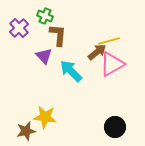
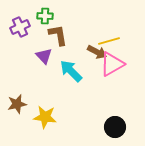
green cross: rotated 21 degrees counterclockwise
purple cross: moved 1 px right, 1 px up; rotated 18 degrees clockwise
brown L-shape: rotated 15 degrees counterclockwise
brown arrow: rotated 66 degrees clockwise
brown star: moved 9 px left, 27 px up
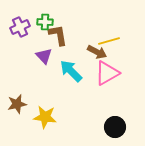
green cross: moved 6 px down
pink triangle: moved 5 px left, 9 px down
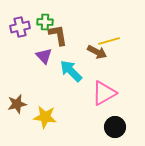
purple cross: rotated 12 degrees clockwise
pink triangle: moved 3 px left, 20 px down
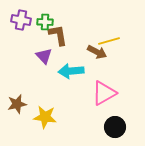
purple cross: moved 1 px right, 7 px up; rotated 24 degrees clockwise
cyan arrow: rotated 50 degrees counterclockwise
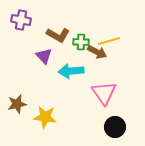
green cross: moved 36 px right, 20 px down
brown L-shape: rotated 130 degrees clockwise
pink triangle: rotated 36 degrees counterclockwise
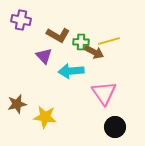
brown arrow: moved 3 px left
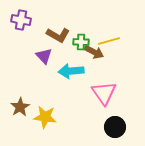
brown star: moved 3 px right, 3 px down; rotated 18 degrees counterclockwise
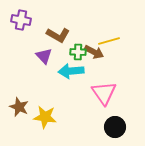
green cross: moved 3 px left, 10 px down
brown star: moved 1 px left; rotated 18 degrees counterclockwise
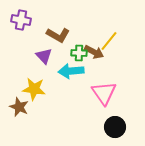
yellow line: rotated 35 degrees counterclockwise
green cross: moved 1 px right, 1 px down
yellow star: moved 11 px left, 28 px up
